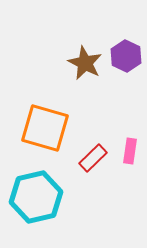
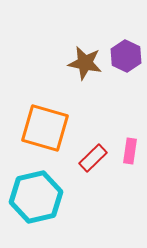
brown star: rotated 16 degrees counterclockwise
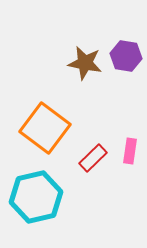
purple hexagon: rotated 16 degrees counterclockwise
orange square: rotated 21 degrees clockwise
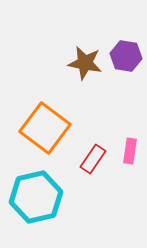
red rectangle: moved 1 px down; rotated 12 degrees counterclockwise
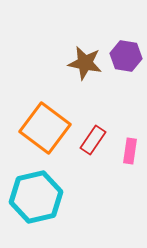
red rectangle: moved 19 px up
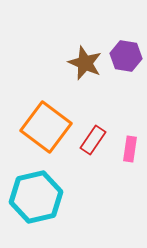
brown star: rotated 12 degrees clockwise
orange square: moved 1 px right, 1 px up
pink rectangle: moved 2 px up
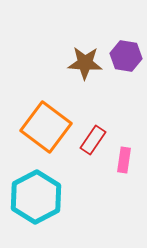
brown star: rotated 20 degrees counterclockwise
pink rectangle: moved 6 px left, 11 px down
cyan hexagon: rotated 15 degrees counterclockwise
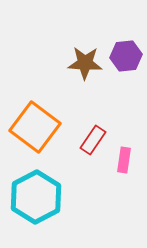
purple hexagon: rotated 16 degrees counterclockwise
orange square: moved 11 px left
